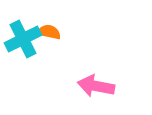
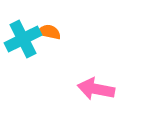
pink arrow: moved 3 px down
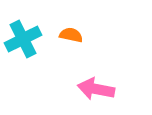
orange semicircle: moved 22 px right, 3 px down
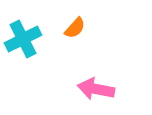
orange semicircle: moved 4 px right, 7 px up; rotated 120 degrees clockwise
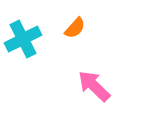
pink arrow: moved 2 px left, 3 px up; rotated 33 degrees clockwise
